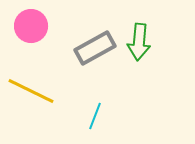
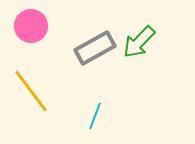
green arrow: rotated 39 degrees clockwise
yellow line: rotated 27 degrees clockwise
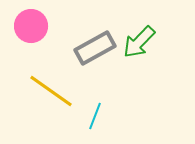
yellow line: moved 20 px right; rotated 18 degrees counterclockwise
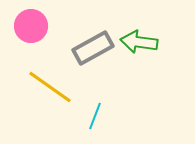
green arrow: rotated 54 degrees clockwise
gray rectangle: moved 2 px left
yellow line: moved 1 px left, 4 px up
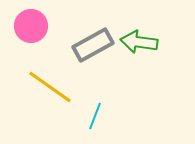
gray rectangle: moved 3 px up
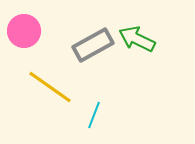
pink circle: moved 7 px left, 5 px down
green arrow: moved 2 px left, 3 px up; rotated 18 degrees clockwise
cyan line: moved 1 px left, 1 px up
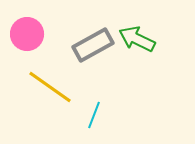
pink circle: moved 3 px right, 3 px down
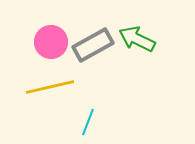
pink circle: moved 24 px right, 8 px down
yellow line: rotated 48 degrees counterclockwise
cyan line: moved 6 px left, 7 px down
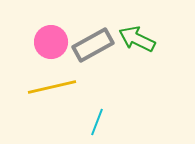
yellow line: moved 2 px right
cyan line: moved 9 px right
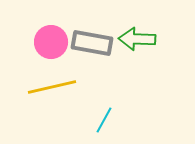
green arrow: rotated 24 degrees counterclockwise
gray rectangle: moved 1 px left, 2 px up; rotated 39 degrees clockwise
cyan line: moved 7 px right, 2 px up; rotated 8 degrees clockwise
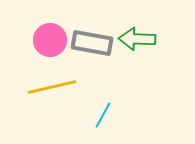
pink circle: moved 1 px left, 2 px up
cyan line: moved 1 px left, 5 px up
